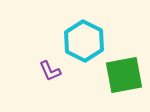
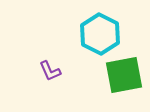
cyan hexagon: moved 16 px right, 7 px up
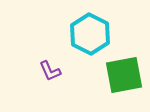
cyan hexagon: moved 10 px left
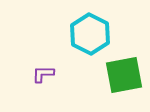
purple L-shape: moved 7 px left, 3 px down; rotated 115 degrees clockwise
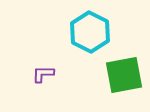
cyan hexagon: moved 2 px up
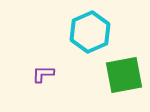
cyan hexagon: rotated 9 degrees clockwise
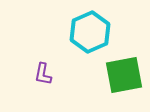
purple L-shape: rotated 80 degrees counterclockwise
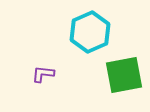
purple L-shape: rotated 85 degrees clockwise
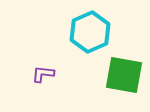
green square: rotated 21 degrees clockwise
